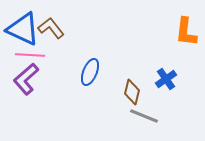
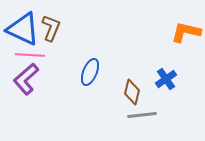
brown L-shape: rotated 60 degrees clockwise
orange L-shape: rotated 96 degrees clockwise
gray line: moved 2 px left, 1 px up; rotated 28 degrees counterclockwise
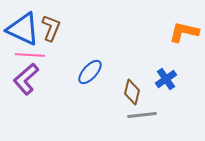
orange L-shape: moved 2 px left
blue ellipse: rotated 20 degrees clockwise
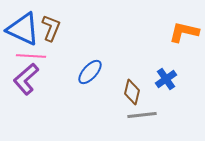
pink line: moved 1 px right, 1 px down
